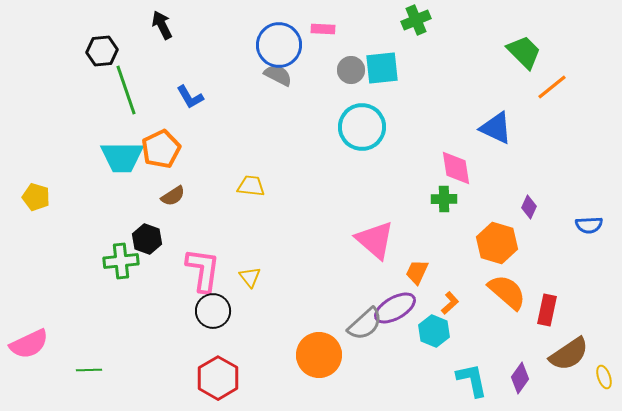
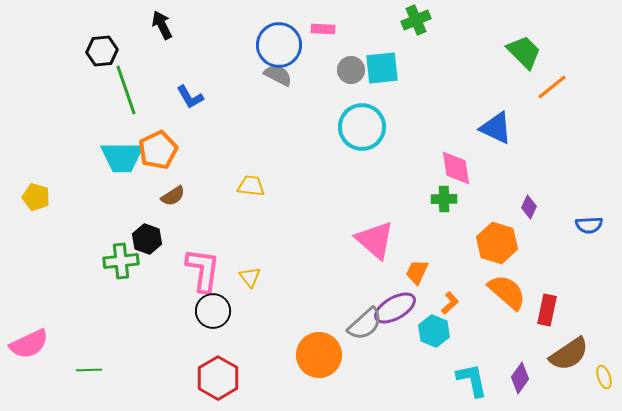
orange pentagon at (161, 149): moved 3 px left, 1 px down
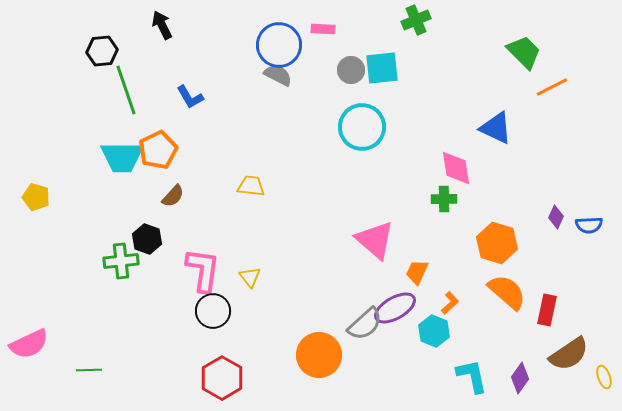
orange line at (552, 87): rotated 12 degrees clockwise
brown semicircle at (173, 196): rotated 15 degrees counterclockwise
purple diamond at (529, 207): moved 27 px right, 10 px down
red hexagon at (218, 378): moved 4 px right
cyan L-shape at (472, 380): moved 4 px up
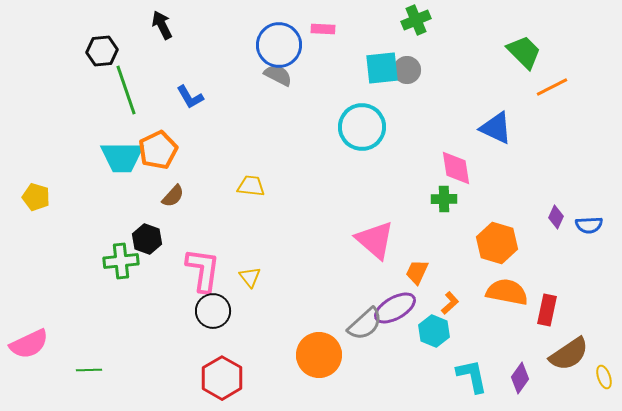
gray circle at (351, 70): moved 56 px right
orange semicircle at (507, 292): rotated 30 degrees counterclockwise
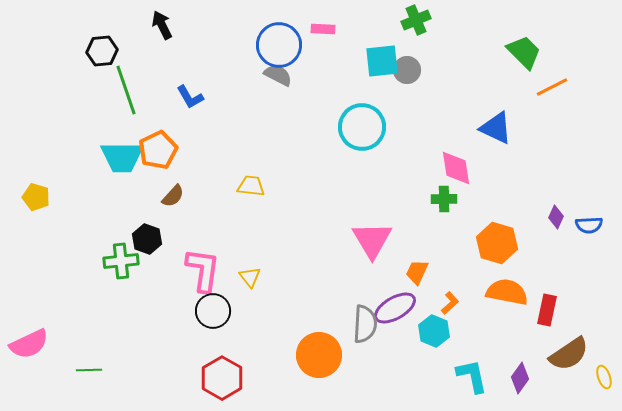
cyan square at (382, 68): moved 7 px up
pink triangle at (375, 240): moved 3 px left; rotated 18 degrees clockwise
gray semicircle at (365, 324): rotated 45 degrees counterclockwise
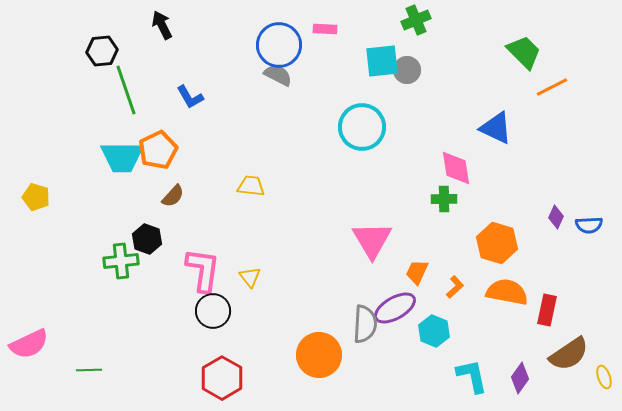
pink rectangle at (323, 29): moved 2 px right
orange L-shape at (450, 303): moved 5 px right, 16 px up
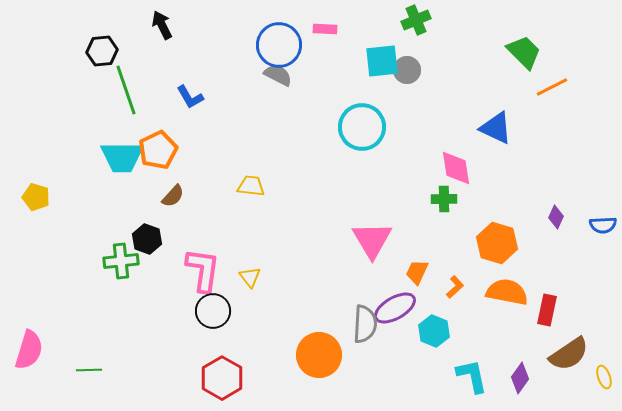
blue semicircle at (589, 225): moved 14 px right
pink semicircle at (29, 344): moved 6 px down; rotated 48 degrees counterclockwise
